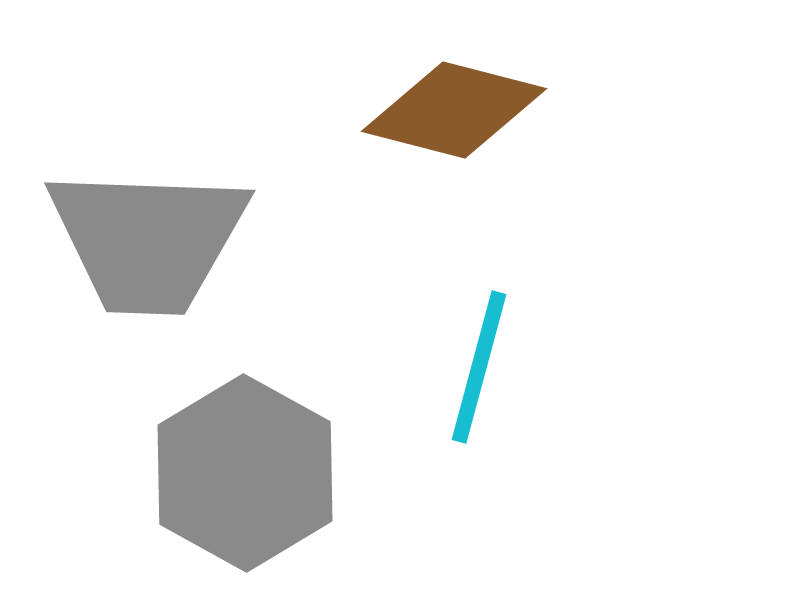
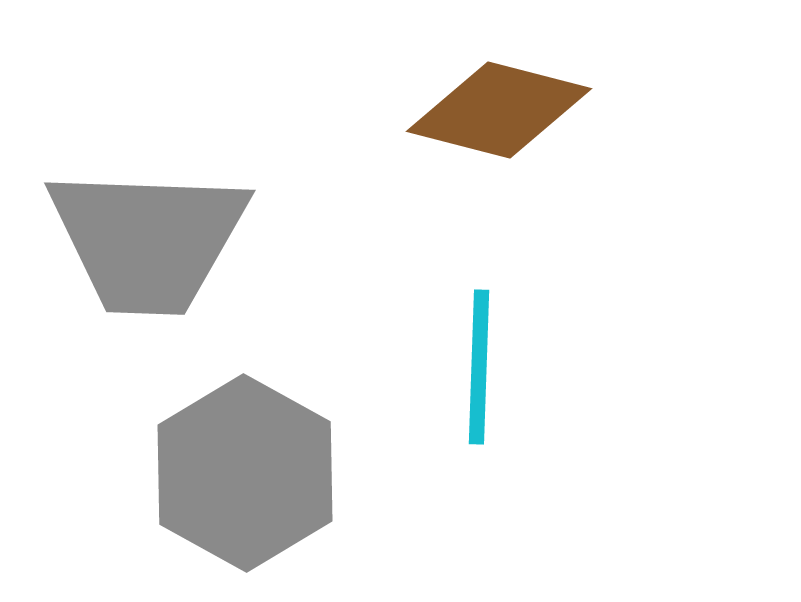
brown diamond: moved 45 px right
cyan line: rotated 13 degrees counterclockwise
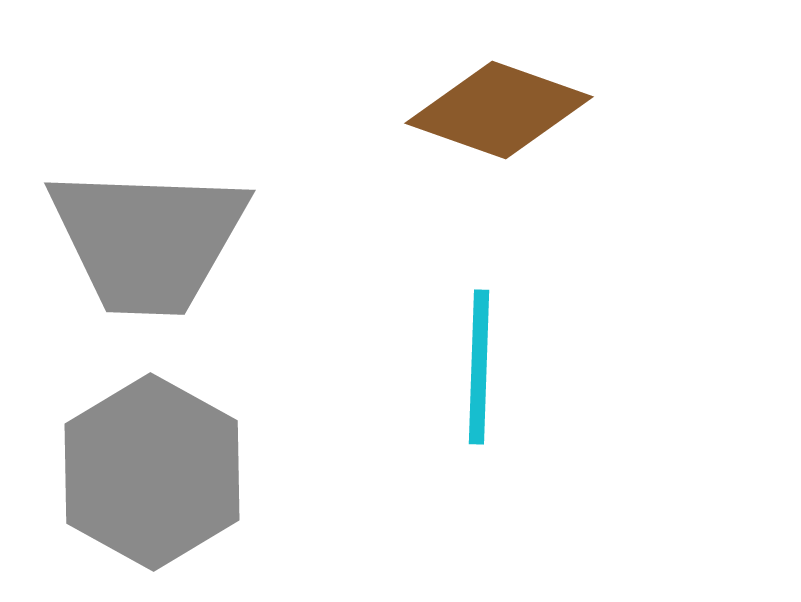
brown diamond: rotated 5 degrees clockwise
gray hexagon: moved 93 px left, 1 px up
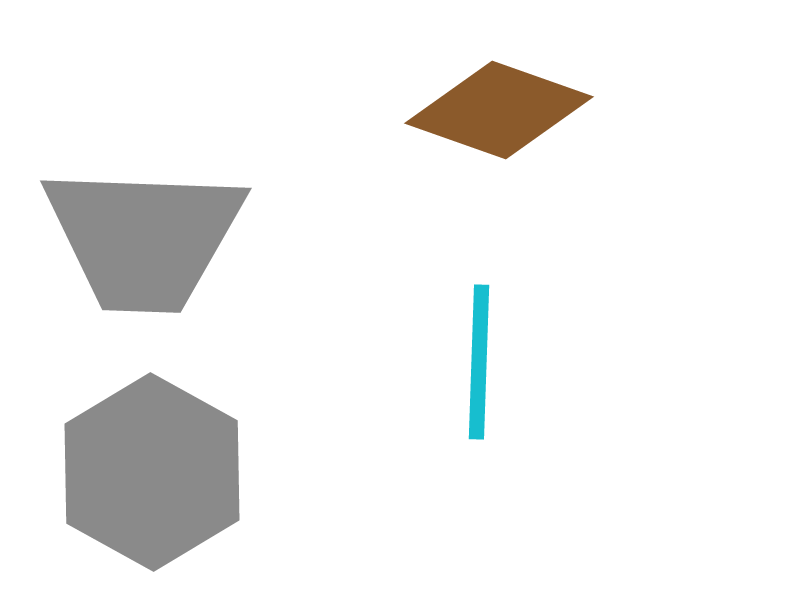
gray trapezoid: moved 4 px left, 2 px up
cyan line: moved 5 px up
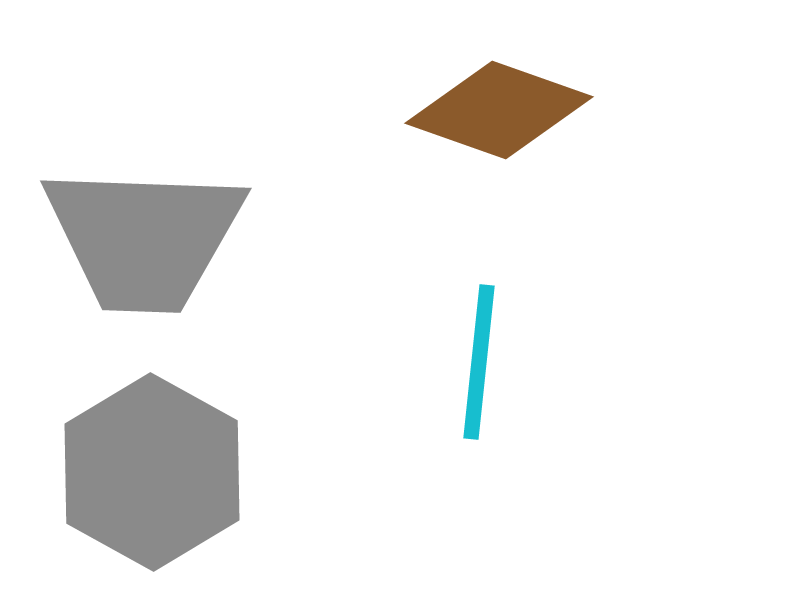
cyan line: rotated 4 degrees clockwise
